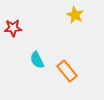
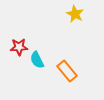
yellow star: moved 1 px up
red star: moved 6 px right, 19 px down
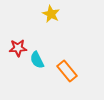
yellow star: moved 24 px left
red star: moved 1 px left, 1 px down
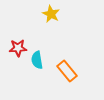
cyan semicircle: rotated 18 degrees clockwise
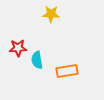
yellow star: rotated 24 degrees counterclockwise
orange rectangle: rotated 60 degrees counterclockwise
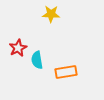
red star: rotated 24 degrees counterclockwise
orange rectangle: moved 1 px left, 1 px down
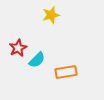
yellow star: moved 1 px down; rotated 18 degrees counterclockwise
cyan semicircle: rotated 126 degrees counterclockwise
